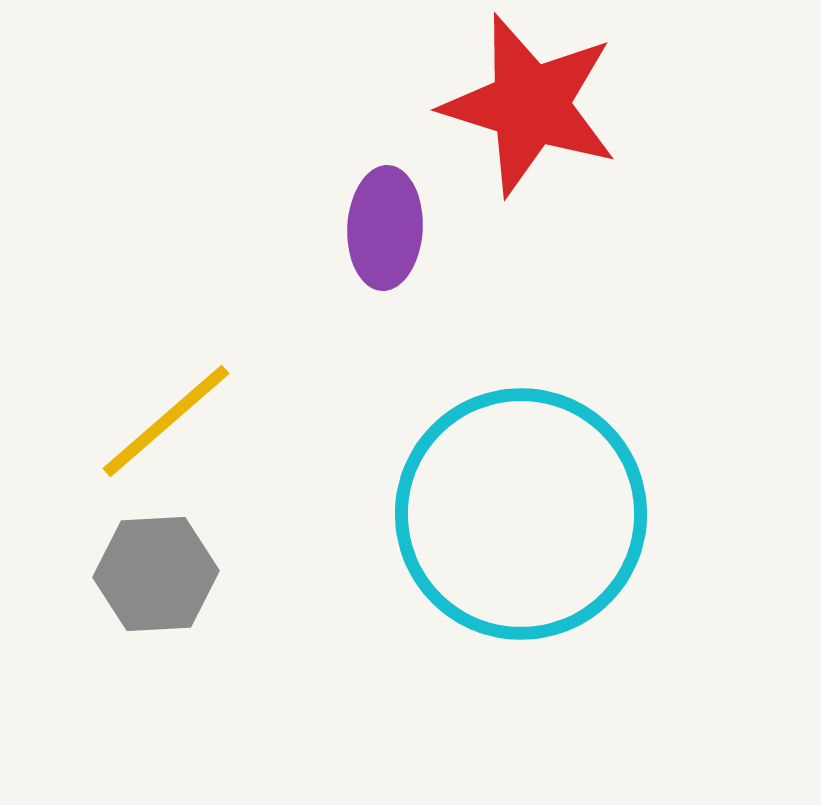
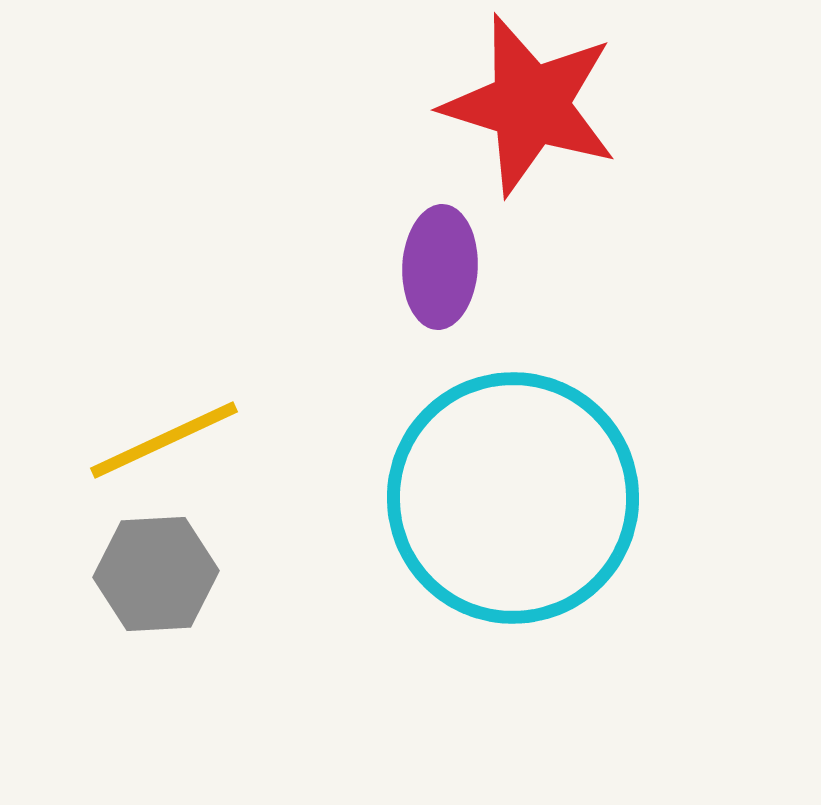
purple ellipse: moved 55 px right, 39 px down
yellow line: moved 2 px left, 19 px down; rotated 16 degrees clockwise
cyan circle: moved 8 px left, 16 px up
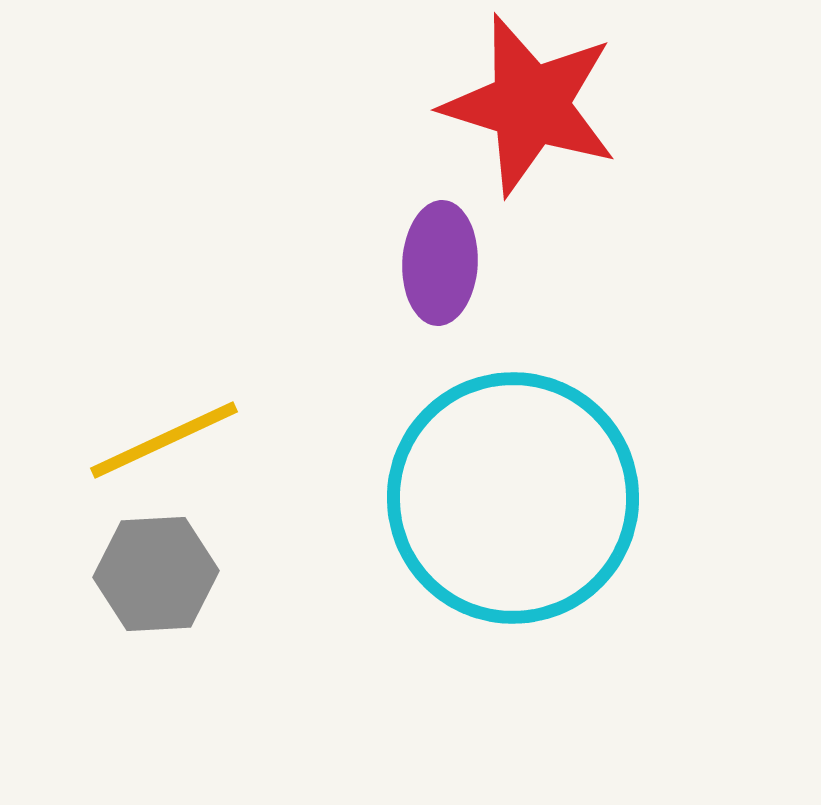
purple ellipse: moved 4 px up
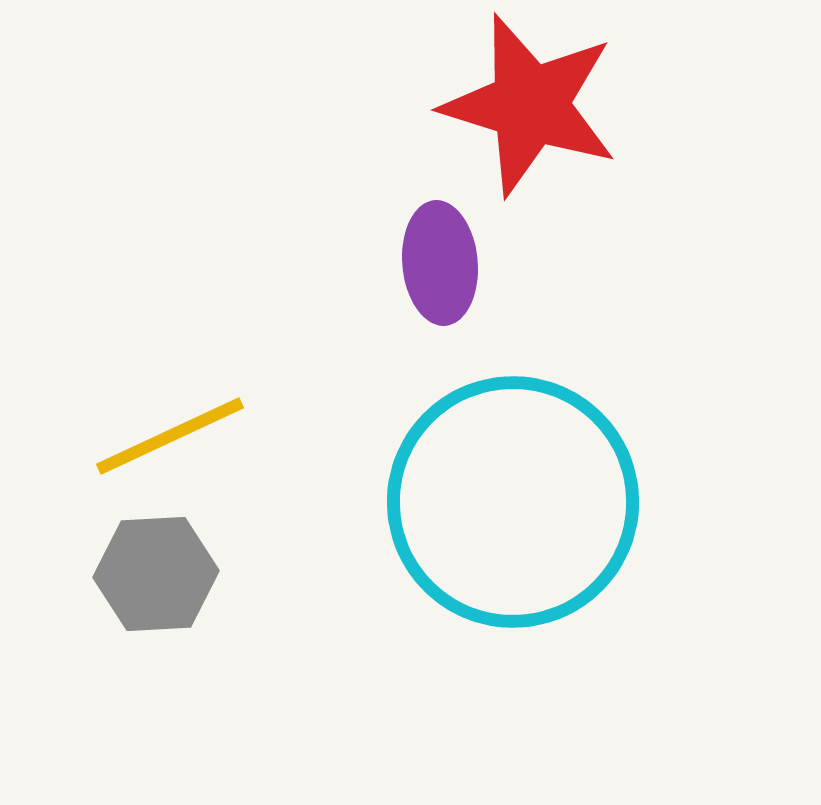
purple ellipse: rotated 8 degrees counterclockwise
yellow line: moved 6 px right, 4 px up
cyan circle: moved 4 px down
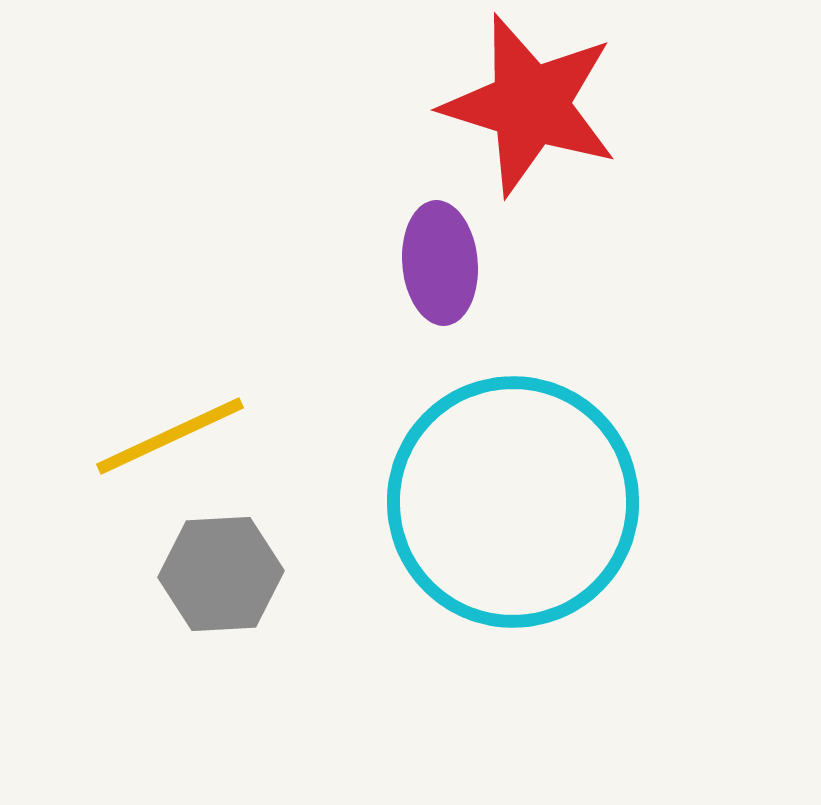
gray hexagon: moved 65 px right
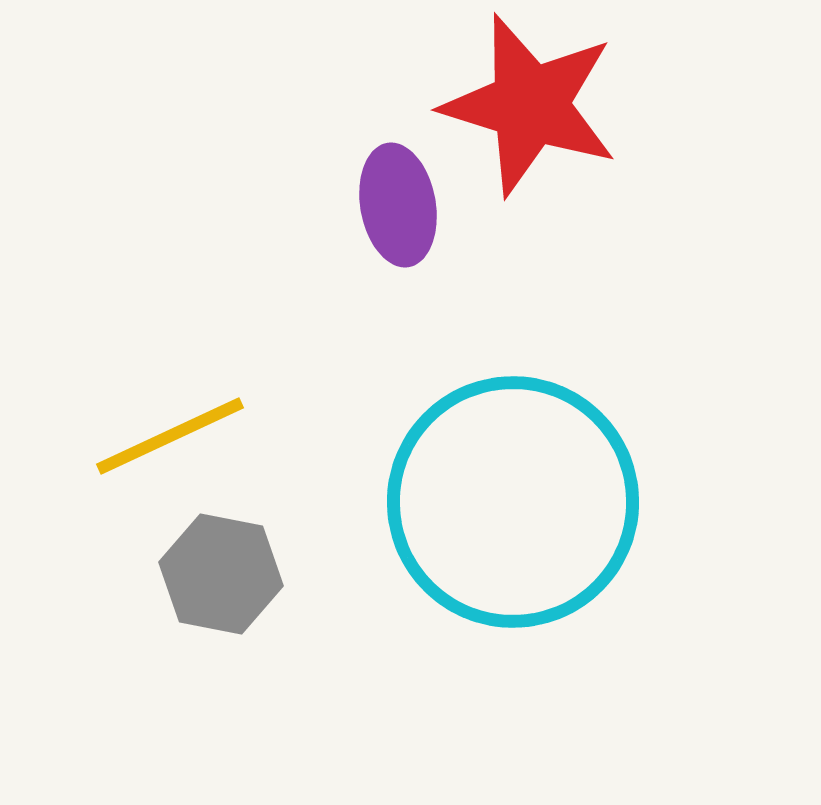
purple ellipse: moved 42 px left, 58 px up; rotated 5 degrees counterclockwise
gray hexagon: rotated 14 degrees clockwise
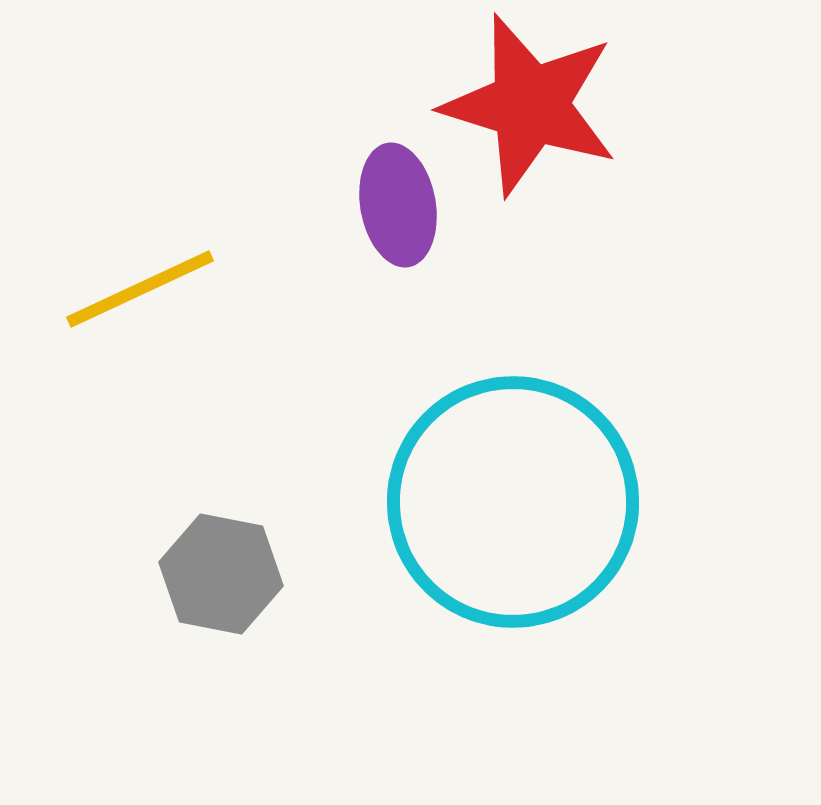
yellow line: moved 30 px left, 147 px up
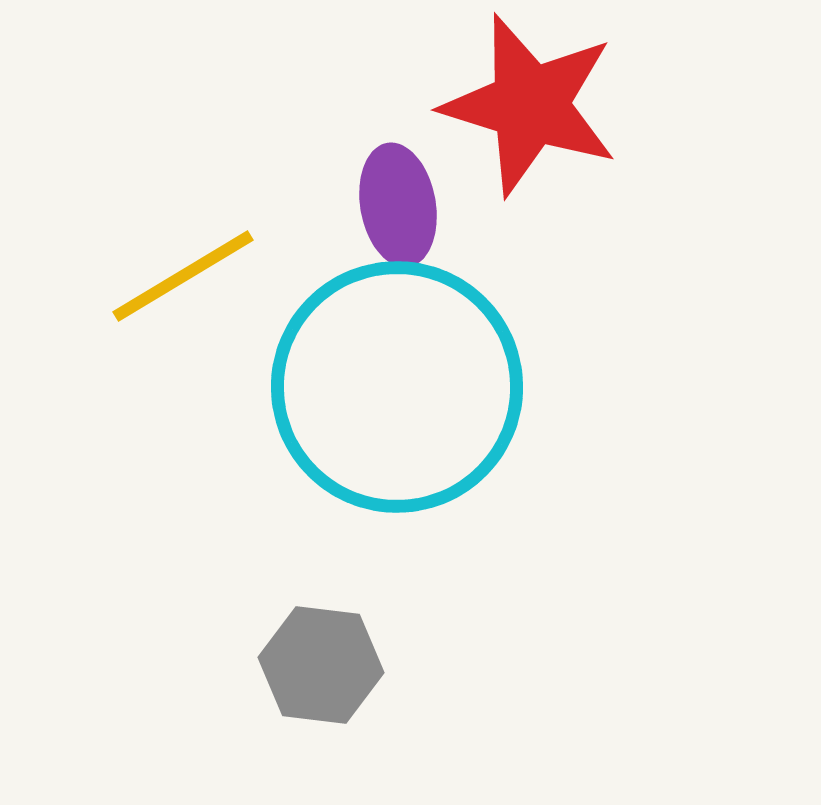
yellow line: moved 43 px right, 13 px up; rotated 6 degrees counterclockwise
cyan circle: moved 116 px left, 115 px up
gray hexagon: moved 100 px right, 91 px down; rotated 4 degrees counterclockwise
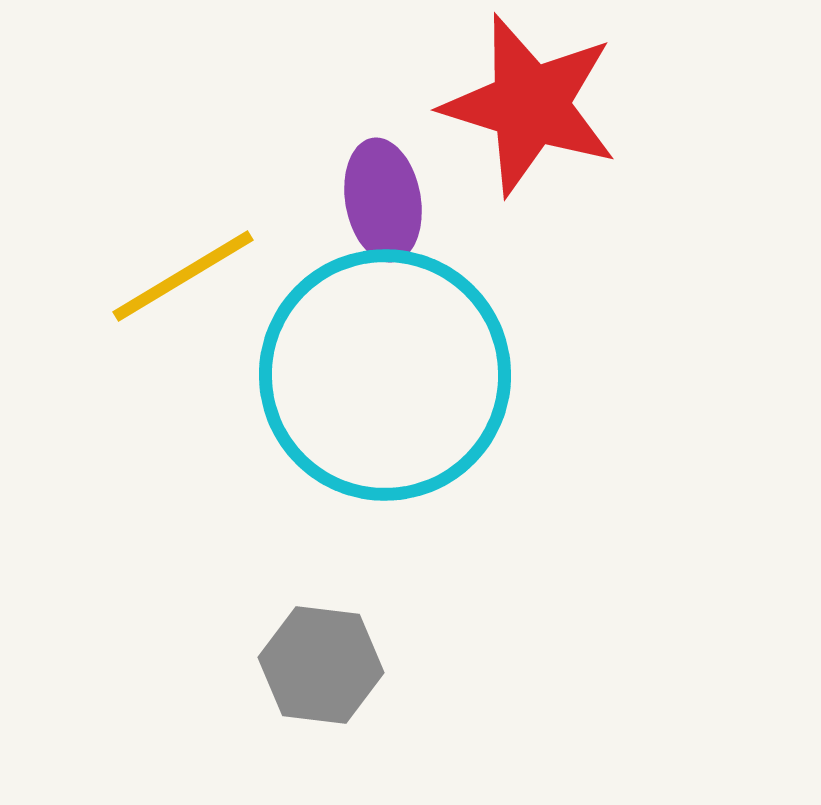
purple ellipse: moved 15 px left, 5 px up
cyan circle: moved 12 px left, 12 px up
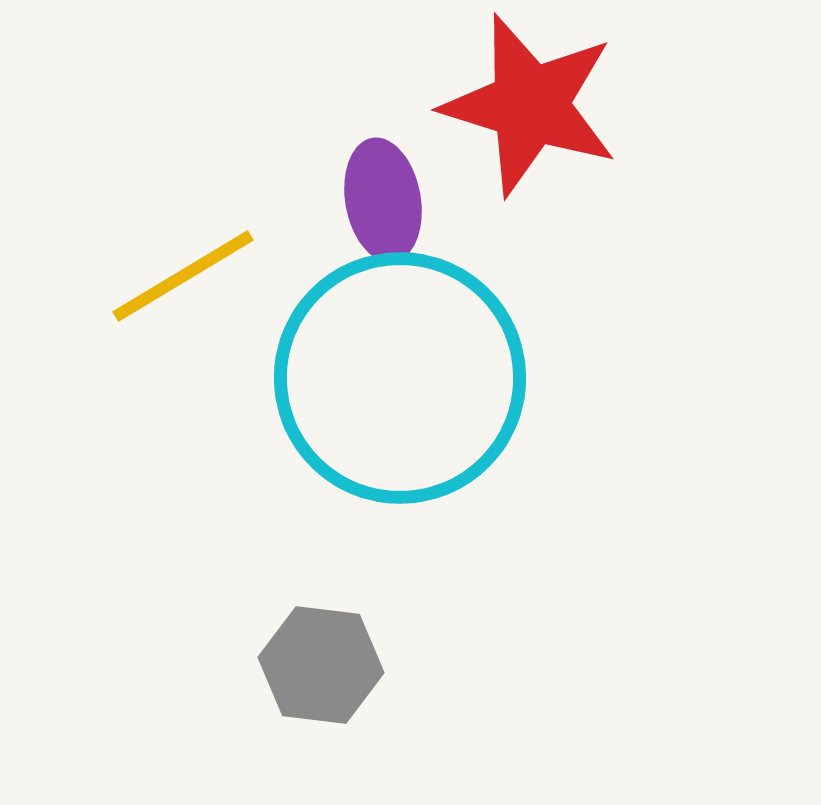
cyan circle: moved 15 px right, 3 px down
